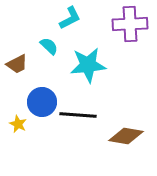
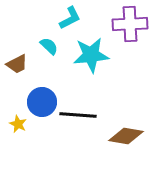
cyan star: moved 3 px right, 10 px up
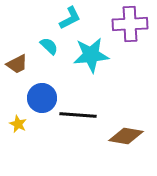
blue circle: moved 4 px up
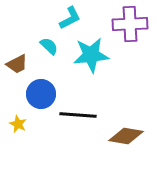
blue circle: moved 1 px left, 4 px up
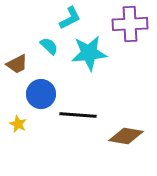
cyan star: moved 2 px left, 2 px up
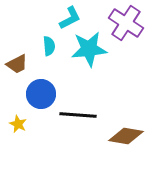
purple cross: moved 4 px left, 1 px up; rotated 36 degrees clockwise
cyan semicircle: rotated 42 degrees clockwise
cyan star: moved 4 px up
